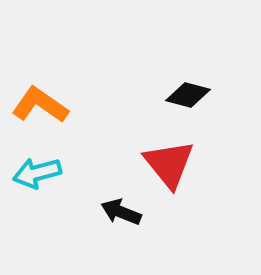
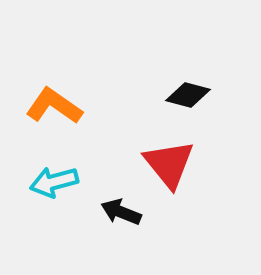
orange L-shape: moved 14 px right, 1 px down
cyan arrow: moved 17 px right, 9 px down
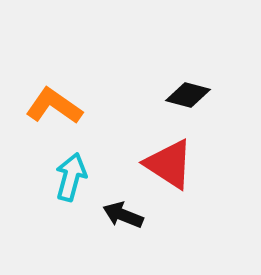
red triangle: rotated 18 degrees counterclockwise
cyan arrow: moved 17 px right, 5 px up; rotated 120 degrees clockwise
black arrow: moved 2 px right, 3 px down
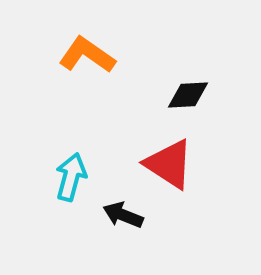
black diamond: rotated 18 degrees counterclockwise
orange L-shape: moved 33 px right, 51 px up
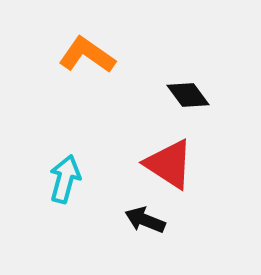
black diamond: rotated 57 degrees clockwise
cyan arrow: moved 6 px left, 2 px down
black arrow: moved 22 px right, 5 px down
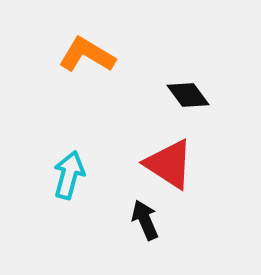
orange L-shape: rotated 4 degrees counterclockwise
cyan arrow: moved 4 px right, 4 px up
black arrow: rotated 45 degrees clockwise
